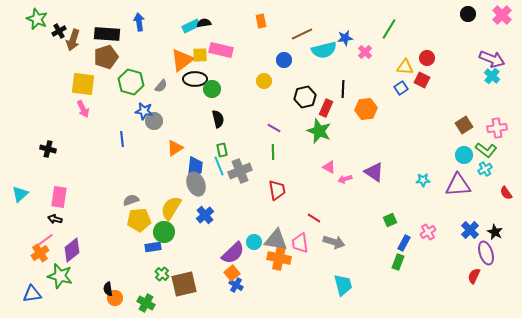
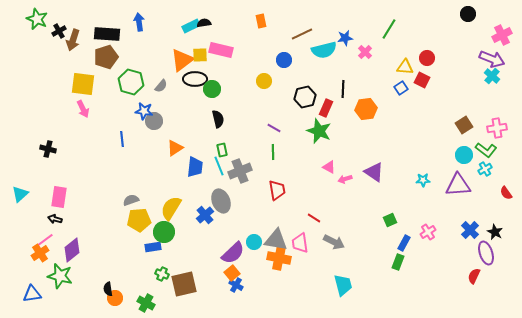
pink cross at (502, 15): moved 20 px down; rotated 18 degrees clockwise
gray ellipse at (196, 184): moved 25 px right, 17 px down
gray arrow at (334, 242): rotated 10 degrees clockwise
green cross at (162, 274): rotated 16 degrees counterclockwise
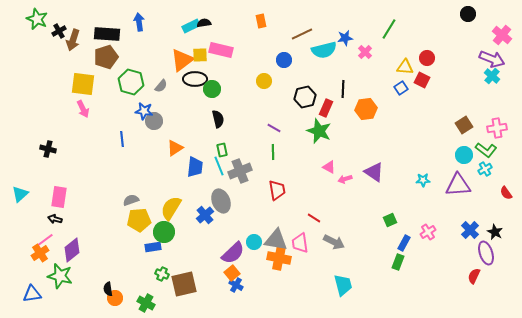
pink cross at (502, 35): rotated 24 degrees counterclockwise
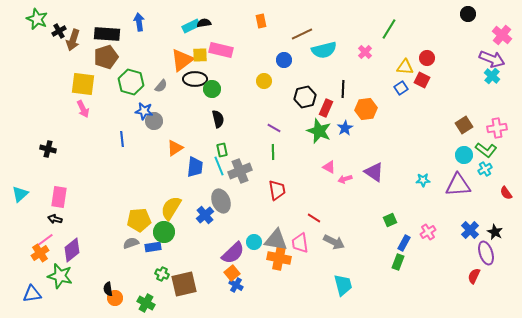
blue star at (345, 38): moved 90 px down; rotated 21 degrees counterclockwise
gray semicircle at (131, 200): moved 43 px down
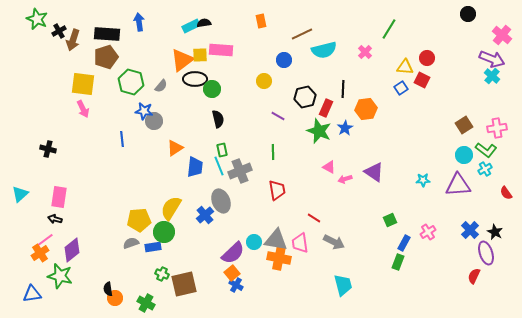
pink rectangle at (221, 50): rotated 10 degrees counterclockwise
purple line at (274, 128): moved 4 px right, 12 px up
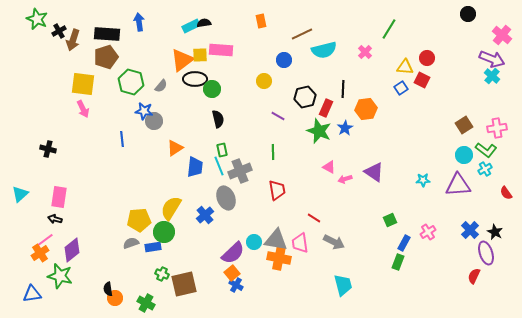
gray ellipse at (221, 201): moved 5 px right, 3 px up
